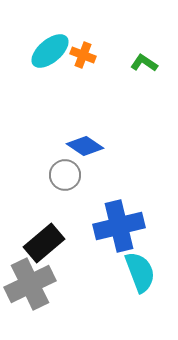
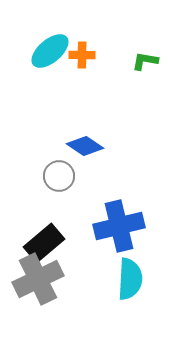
orange cross: moved 1 px left; rotated 20 degrees counterclockwise
green L-shape: moved 1 px right, 2 px up; rotated 24 degrees counterclockwise
gray circle: moved 6 px left, 1 px down
cyan semicircle: moved 10 px left, 7 px down; rotated 24 degrees clockwise
gray cross: moved 8 px right, 5 px up
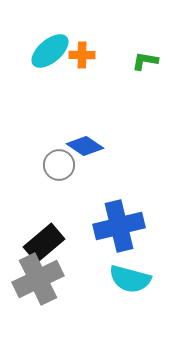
gray circle: moved 11 px up
cyan semicircle: rotated 102 degrees clockwise
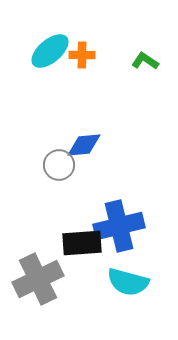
green L-shape: rotated 24 degrees clockwise
blue diamond: moved 1 px left, 1 px up; rotated 39 degrees counterclockwise
black rectangle: moved 38 px right; rotated 36 degrees clockwise
cyan semicircle: moved 2 px left, 3 px down
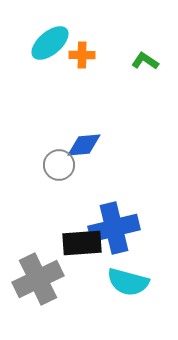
cyan ellipse: moved 8 px up
blue cross: moved 5 px left, 2 px down
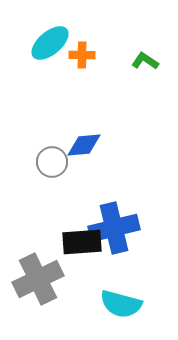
gray circle: moved 7 px left, 3 px up
black rectangle: moved 1 px up
cyan semicircle: moved 7 px left, 22 px down
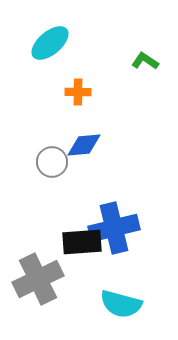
orange cross: moved 4 px left, 37 px down
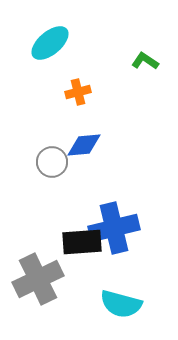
orange cross: rotated 15 degrees counterclockwise
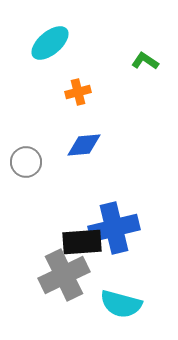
gray circle: moved 26 px left
gray cross: moved 26 px right, 4 px up
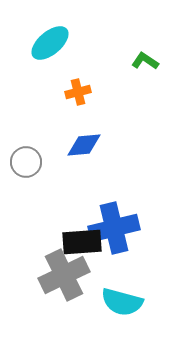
cyan semicircle: moved 1 px right, 2 px up
